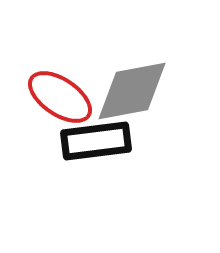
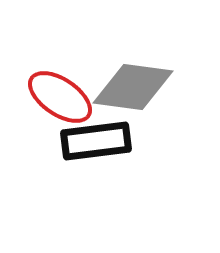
gray diamond: moved 1 px right, 4 px up; rotated 18 degrees clockwise
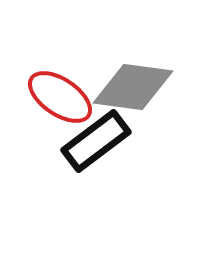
black rectangle: rotated 30 degrees counterclockwise
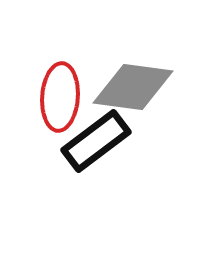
red ellipse: rotated 60 degrees clockwise
